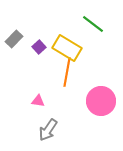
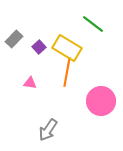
pink triangle: moved 8 px left, 18 px up
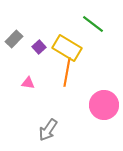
pink triangle: moved 2 px left
pink circle: moved 3 px right, 4 px down
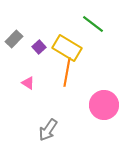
pink triangle: rotated 24 degrees clockwise
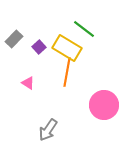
green line: moved 9 px left, 5 px down
